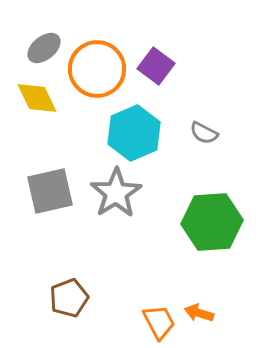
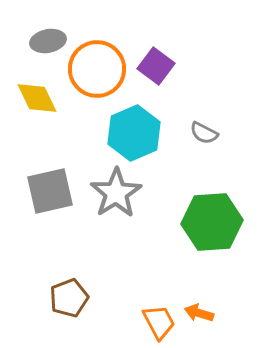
gray ellipse: moved 4 px right, 7 px up; rotated 28 degrees clockwise
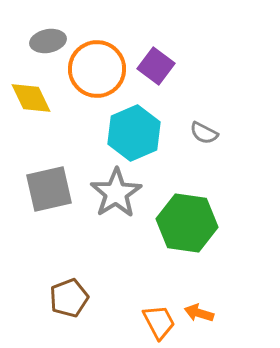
yellow diamond: moved 6 px left
gray square: moved 1 px left, 2 px up
green hexagon: moved 25 px left, 1 px down; rotated 12 degrees clockwise
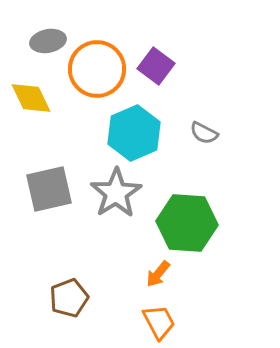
green hexagon: rotated 4 degrees counterclockwise
orange arrow: moved 41 px left, 39 px up; rotated 68 degrees counterclockwise
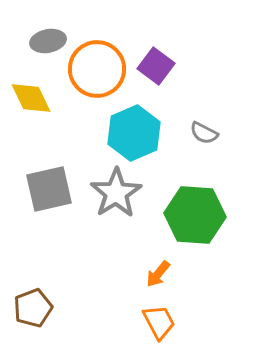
green hexagon: moved 8 px right, 8 px up
brown pentagon: moved 36 px left, 10 px down
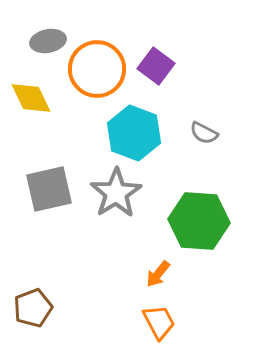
cyan hexagon: rotated 16 degrees counterclockwise
green hexagon: moved 4 px right, 6 px down
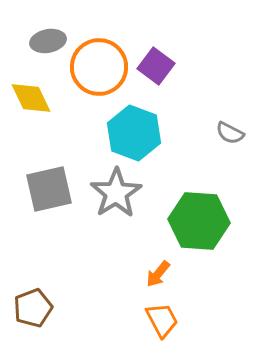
orange circle: moved 2 px right, 2 px up
gray semicircle: moved 26 px right
orange trapezoid: moved 3 px right, 2 px up
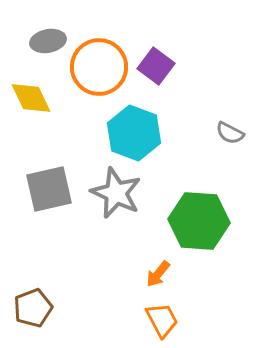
gray star: rotated 15 degrees counterclockwise
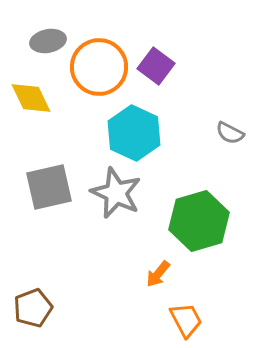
cyan hexagon: rotated 4 degrees clockwise
gray square: moved 2 px up
green hexagon: rotated 20 degrees counterclockwise
orange trapezoid: moved 24 px right
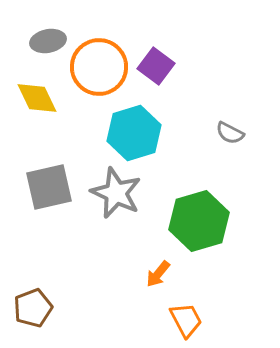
yellow diamond: moved 6 px right
cyan hexagon: rotated 18 degrees clockwise
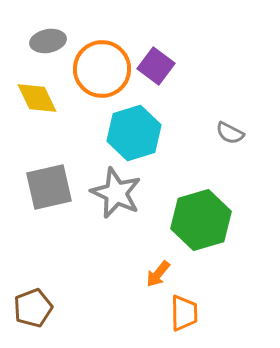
orange circle: moved 3 px right, 2 px down
green hexagon: moved 2 px right, 1 px up
orange trapezoid: moved 2 px left, 7 px up; rotated 27 degrees clockwise
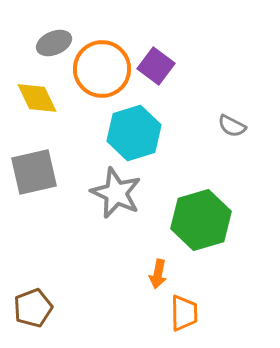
gray ellipse: moved 6 px right, 2 px down; rotated 12 degrees counterclockwise
gray semicircle: moved 2 px right, 7 px up
gray square: moved 15 px left, 15 px up
orange arrow: rotated 28 degrees counterclockwise
